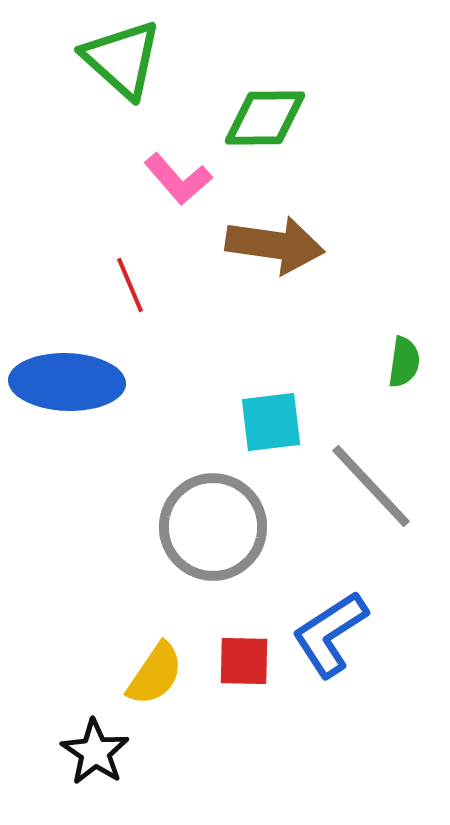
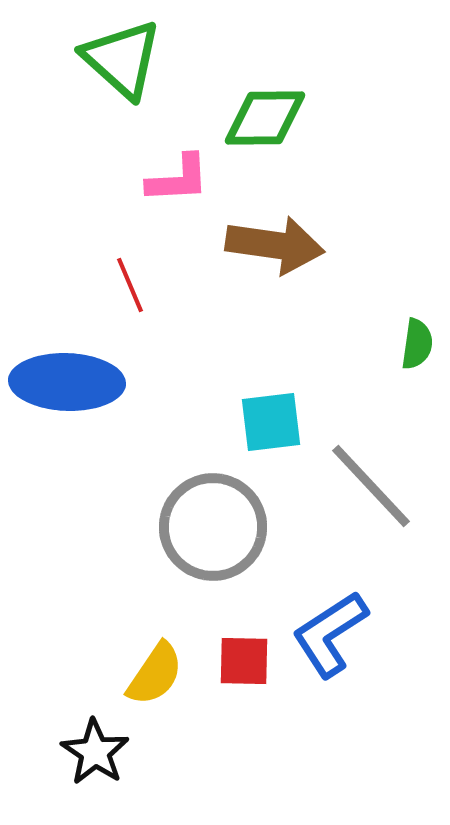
pink L-shape: rotated 52 degrees counterclockwise
green semicircle: moved 13 px right, 18 px up
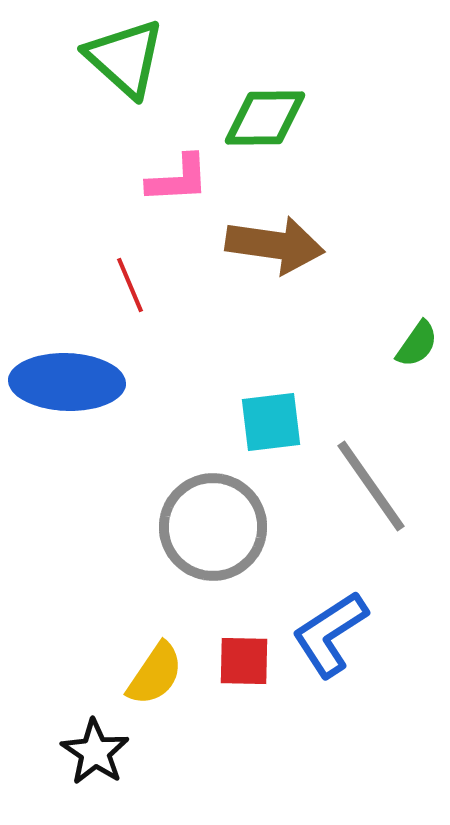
green triangle: moved 3 px right, 1 px up
green semicircle: rotated 27 degrees clockwise
gray line: rotated 8 degrees clockwise
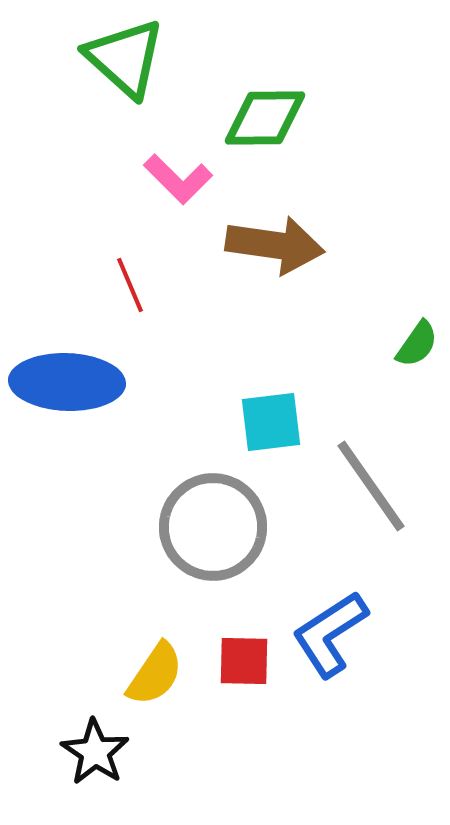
pink L-shape: rotated 48 degrees clockwise
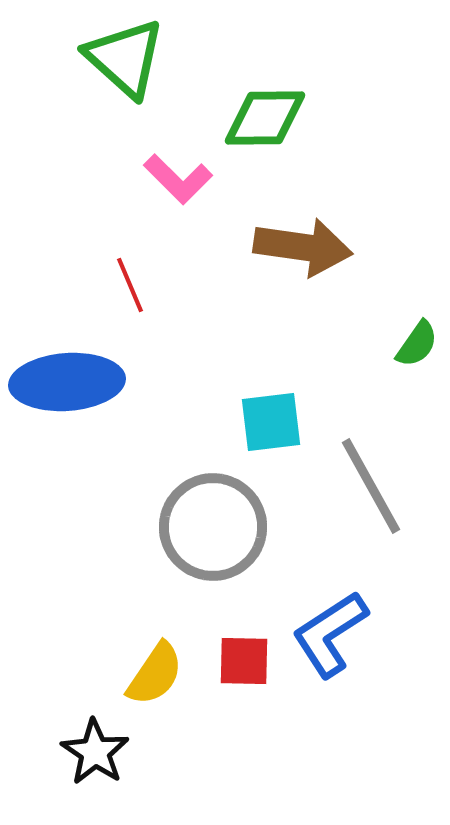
brown arrow: moved 28 px right, 2 px down
blue ellipse: rotated 6 degrees counterclockwise
gray line: rotated 6 degrees clockwise
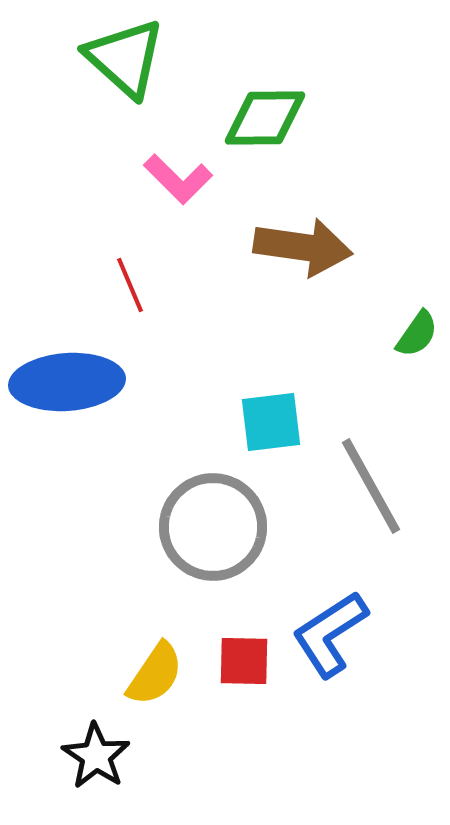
green semicircle: moved 10 px up
black star: moved 1 px right, 4 px down
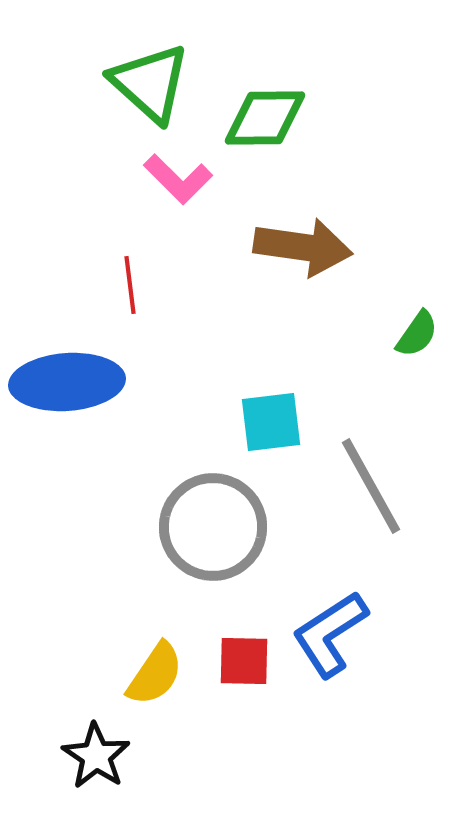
green triangle: moved 25 px right, 25 px down
red line: rotated 16 degrees clockwise
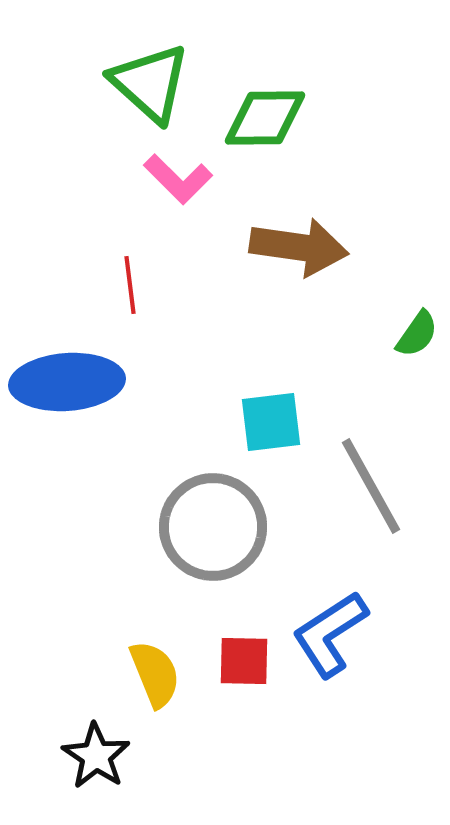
brown arrow: moved 4 px left
yellow semicircle: rotated 56 degrees counterclockwise
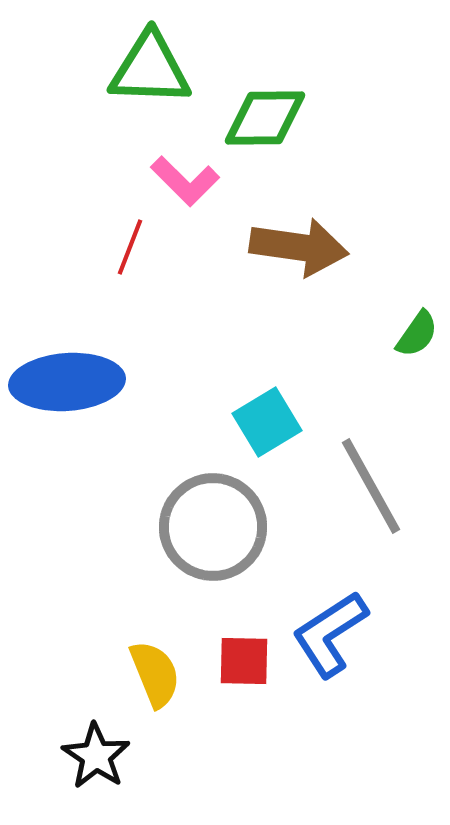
green triangle: moved 14 px up; rotated 40 degrees counterclockwise
pink L-shape: moved 7 px right, 2 px down
red line: moved 38 px up; rotated 28 degrees clockwise
cyan square: moved 4 px left; rotated 24 degrees counterclockwise
